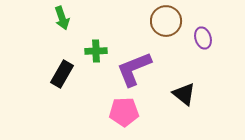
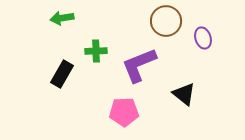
green arrow: rotated 100 degrees clockwise
purple L-shape: moved 5 px right, 4 px up
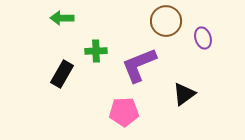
green arrow: rotated 10 degrees clockwise
black triangle: rotated 45 degrees clockwise
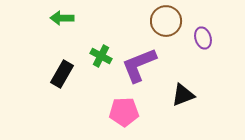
green cross: moved 5 px right, 5 px down; rotated 30 degrees clockwise
black triangle: moved 1 px left, 1 px down; rotated 15 degrees clockwise
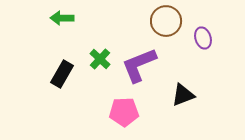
green cross: moved 1 px left, 3 px down; rotated 15 degrees clockwise
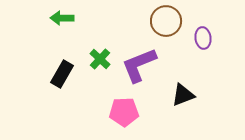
purple ellipse: rotated 10 degrees clockwise
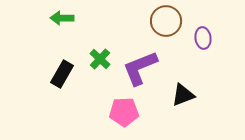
purple L-shape: moved 1 px right, 3 px down
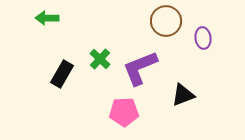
green arrow: moved 15 px left
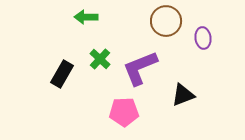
green arrow: moved 39 px right, 1 px up
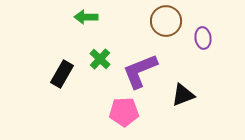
purple L-shape: moved 3 px down
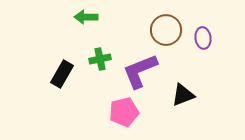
brown circle: moved 9 px down
green cross: rotated 35 degrees clockwise
pink pentagon: rotated 12 degrees counterclockwise
